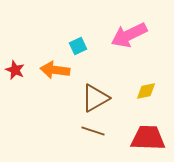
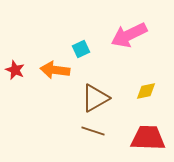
cyan square: moved 3 px right, 3 px down
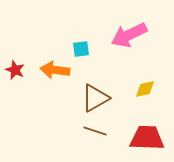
cyan square: rotated 18 degrees clockwise
yellow diamond: moved 1 px left, 2 px up
brown line: moved 2 px right
red trapezoid: moved 1 px left
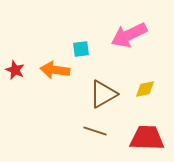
brown triangle: moved 8 px right, 4 px up
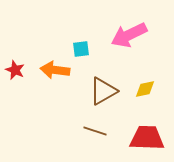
brown triangle: moved 3 px up
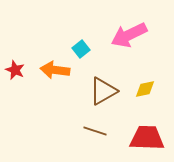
cyan square: rotated 30 degrees counterclockwise
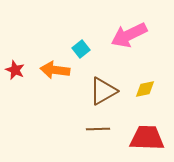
brown line: moved 3 px right, 2 px up; rotated 20 degrees counterclockwise
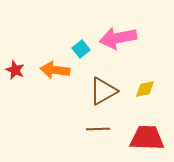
pink arrow: moved 11 px left, 3 px down; rotated 15 degrees clockwise
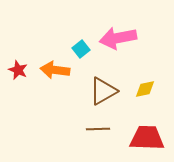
red star: moved 3 px right
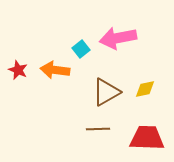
brown triangle: moved 3 px right, 1 px down
